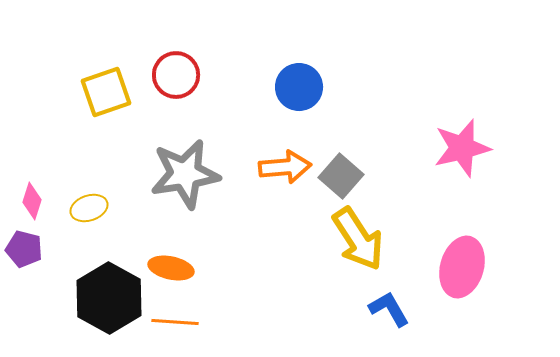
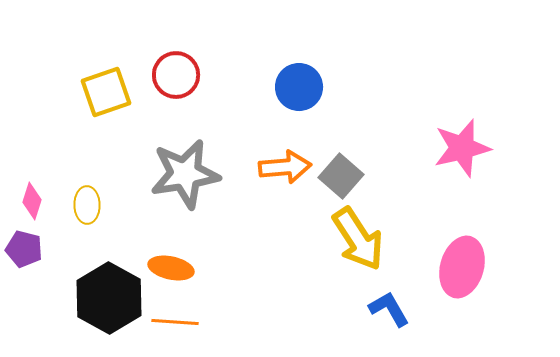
yellow ellipse: moved 2 px left, 3 px up; rotated 72 degrees counterclockwise
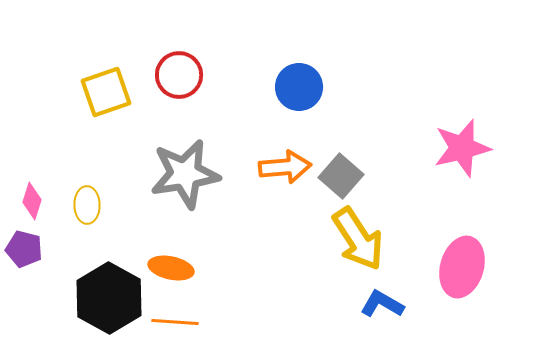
red circle: moved 3 px right
blue L-shape: moved 7 px left, 5 px up; rotated 30 degrees counterclockwise
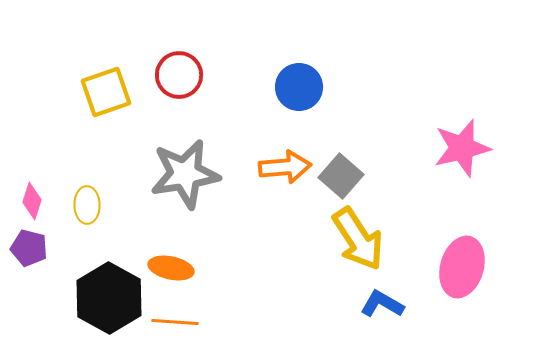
purple pentagon: moved 5 px right, 1 px up
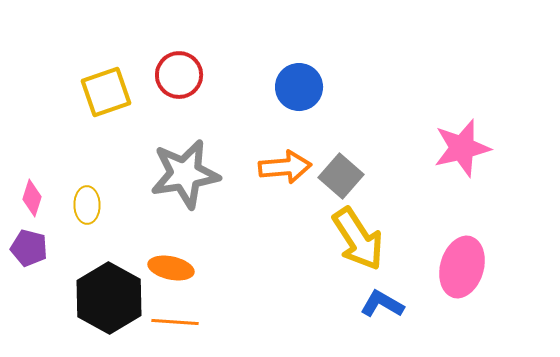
pink diamond: moved 3 px up
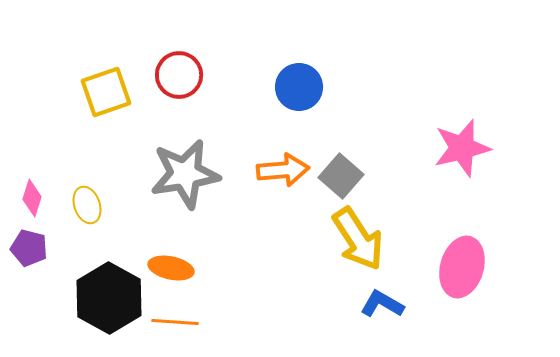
orange arrow: moved 2 px left, 3 px down
yellow ellipse: rotated 18 degrees counterclockwise
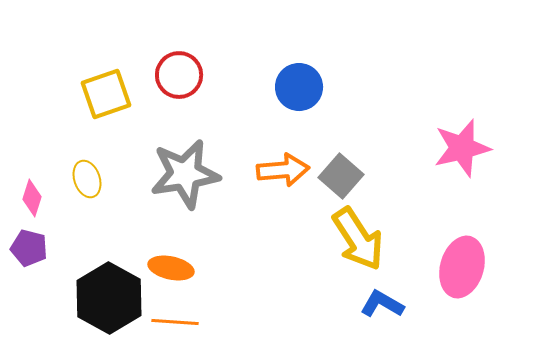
yellow square: moved 2 px down
yellow ellipse: moved 26 px up
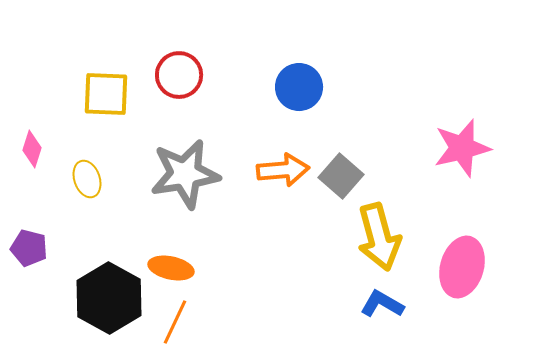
yellow square: rotated 21 degrees clockwise
pink diamond: moved 49 px up
yellow arrow: moved 21 px right, 2 px up; rotated 18 degrees clockwise
orange line: rotated 69 degrees counterclockwise
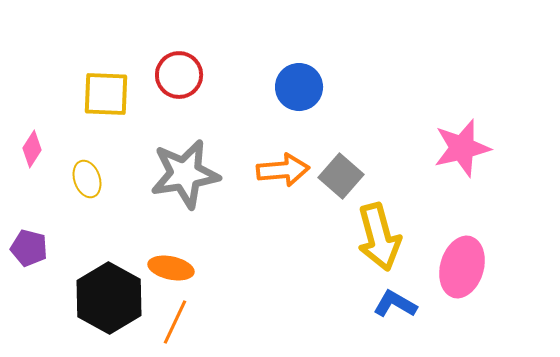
pink diamond: rotated 15 degrees clockwise
blue L-shape: moved 13 px right
